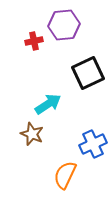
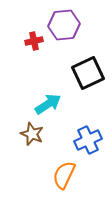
blue cross: moved 5 px left, 4 px up
orange semicircle: moved 1 px left
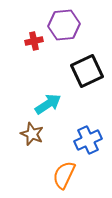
black square: moved 1 px left, 2 px up
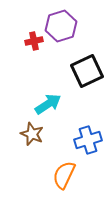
purple hexagon: moved 3 px left, 1 px down; rotated 12 degrees counterclockwise
blue cross: rotated 8 degrees clockwise
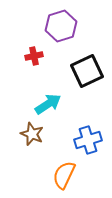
red cross: moved 15 px down
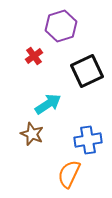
red cross: rotated 24 degrees counterclockwise
blue cross: rotated 8 degrees clockwise
orange semicircle: moved 5 px right, 1 px up
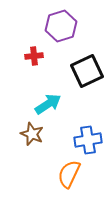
red cross: rotated 30 degrees clockwise
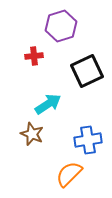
orange semicircle: rotated 20 degrees clockwise
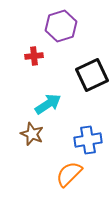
black square: moved 5 px right, 4 px down
